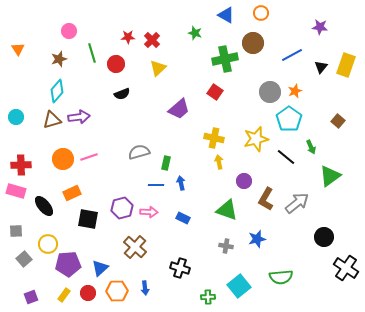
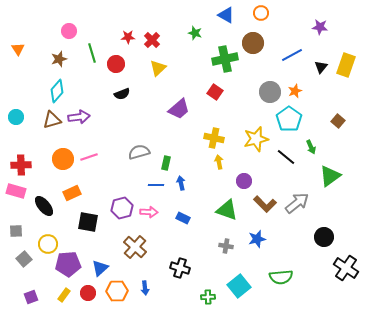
brown L-shape at (266, 199): moved 1 px left, 5 px down; rotated 75 degrees counterclockwise
black square at (88, 219): moved 3 px down
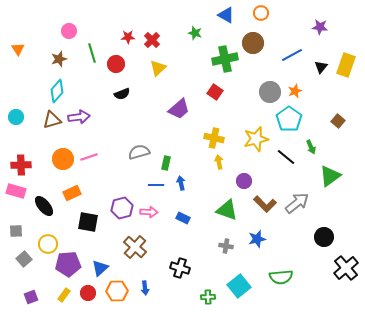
black cross at (346, 268): rotated 15 degrees clockwise
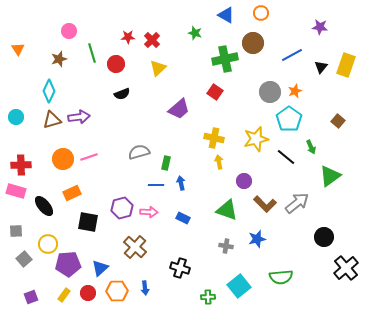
cyan diamond at (57, 91): moved 8 px left; rotated 15 degrees counterclockwise
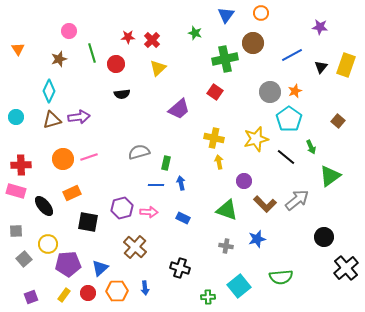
blue triangle at (226, 15): rotated 36 degrees clockwise
black semicircle at (122, 94): rotated 14 degrees clockwise
gray arrow at (297, 203): moved 3 px up
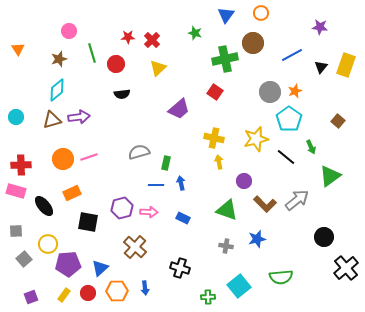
cyan diamond at (49, 91): moved 8 px right, 1 px up; rotated 25 degrees clockwise
